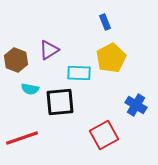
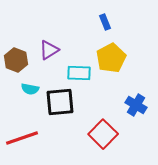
red square: moved 1 px left, 1 px up; rotated 16 degrees counterclockwise
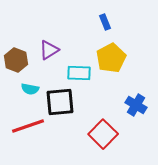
red line: moved 6 px right, 12 px up
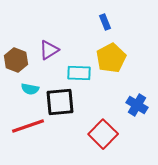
blue cross: moved 1 px right
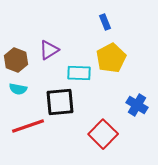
cyan semicircle: moved 12 px left
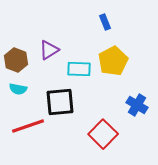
yellow pentagon: moved 2 px right, 3 px down
cyan rectangle: moved 4 px up
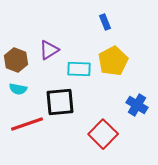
red line: moved 1 px left, 2 px up
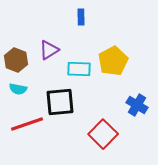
blue rectangle: moved 24 px left, 5 px up; rotated 21 degrees clockwise
